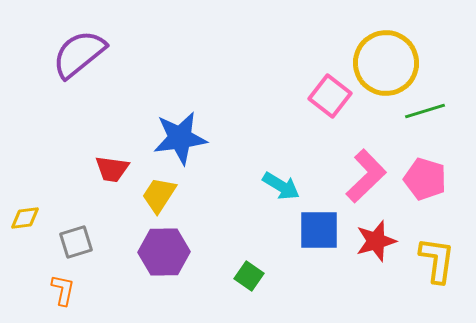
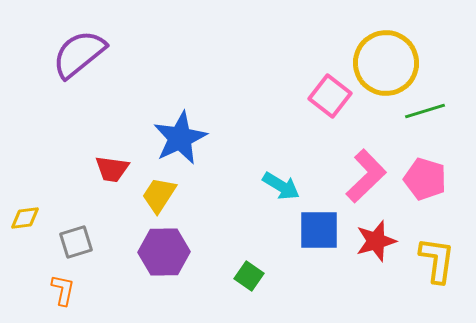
blue star: rotated 18 degrees counterclockwise
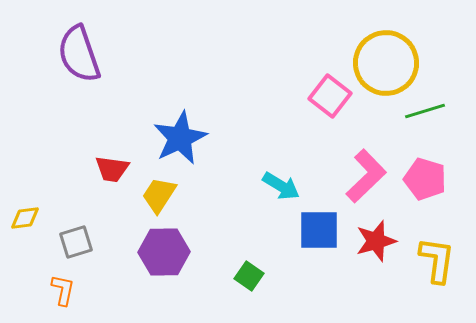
purple semicircle: rotated 70 degrees counterclockwise
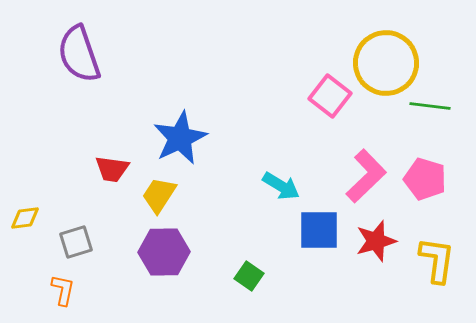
green line: moved 5 px right, 5 px up; rotated 24 degrees clockwise
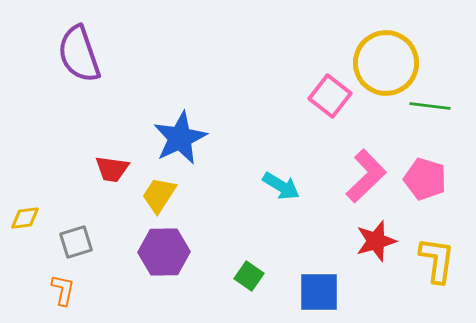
blue square: moved 62 px down
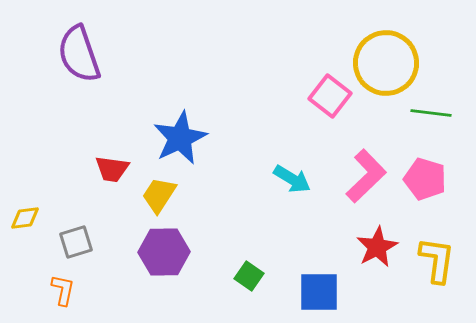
green line: moved 1 px right, 7 px down
cyan arrow: moved 11 px right, 7 px up
red star: moved 1 px right, 6 px down; rotated 12 degrees counterclockwise
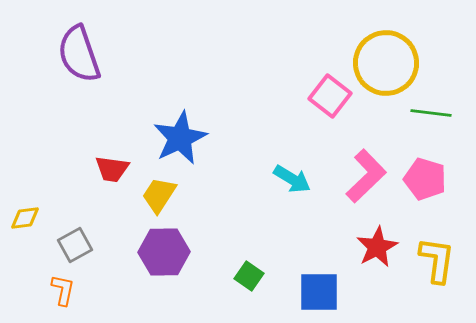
gray square: moved 1 px left, 3 px down; rotated 12 degrees counterclockwise
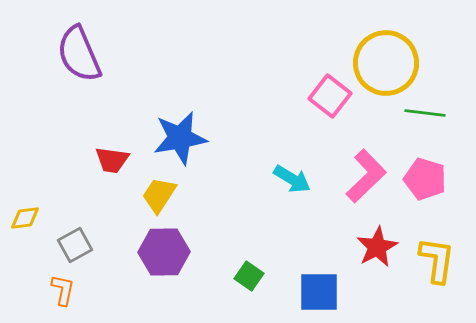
purple semicircle: rotated 4 degrees counterclockwise
green line: moved 6 px left
blue star: rotated 16 degrees clockwise
red trapezoid: moved 9 px up
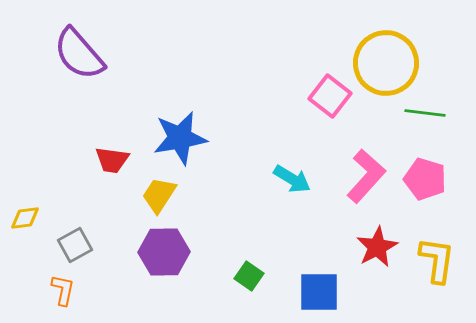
purple semicircle: rotated 18 degrees counterclockwise
pink L-shape: rotated 4 degrees counterclockwise
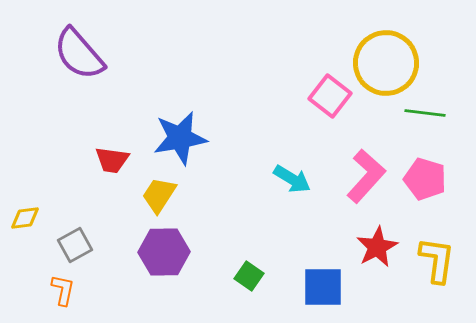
blue square: moved 4 px right, 5 px up
